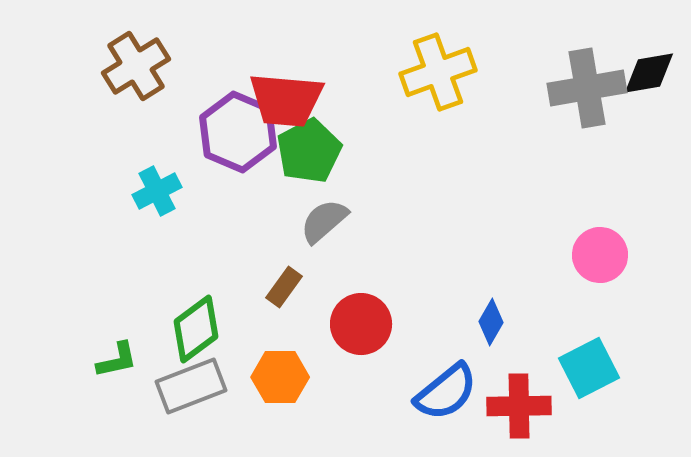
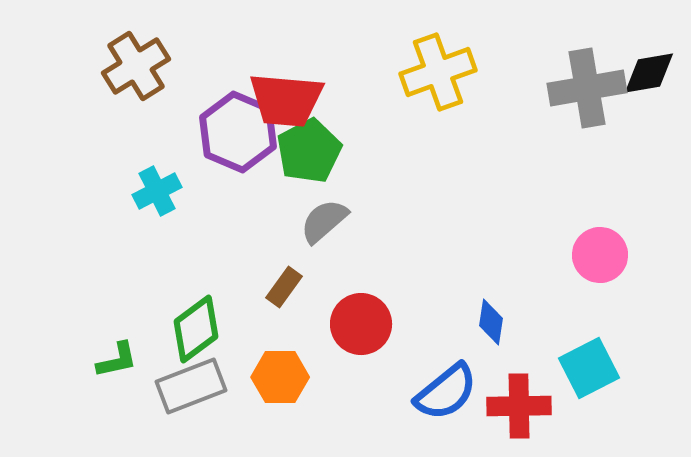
blue diamond: rotated 21 degrees counterclockwise
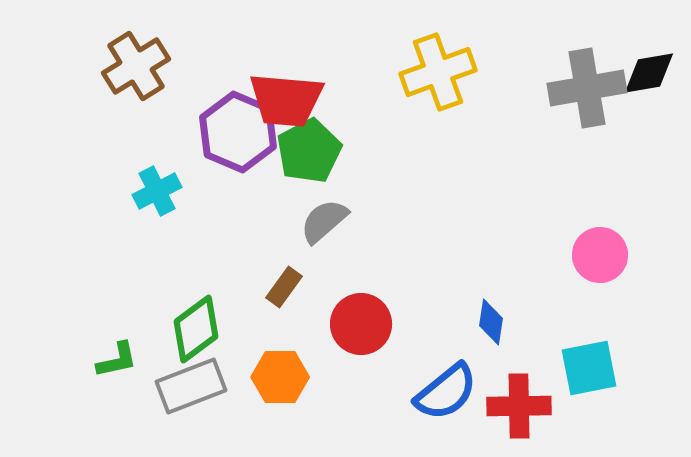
cyan square: rotated 16 degrees clockwise
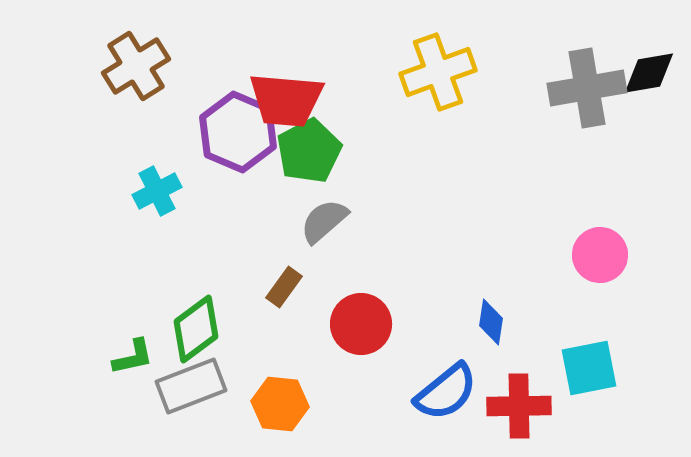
green L-shape: moved 16 px right, 3 px up
orange hexagon: moved 27 px down; rotated 6 degrees clockwise
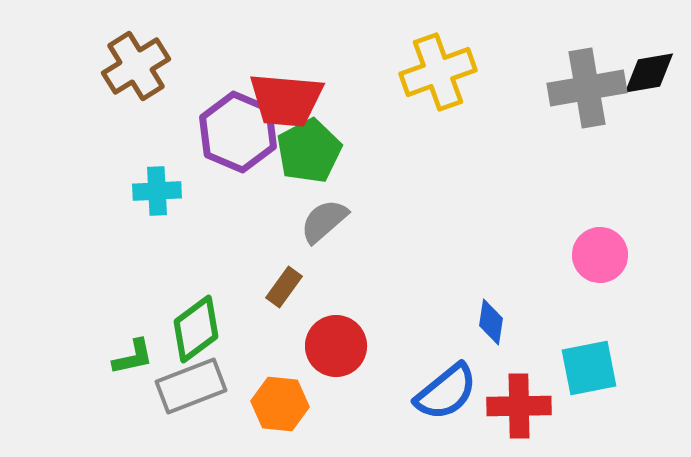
cyan cross: rotated 24 degrees clockwise
red circle: moved 25 px left, 22 px down
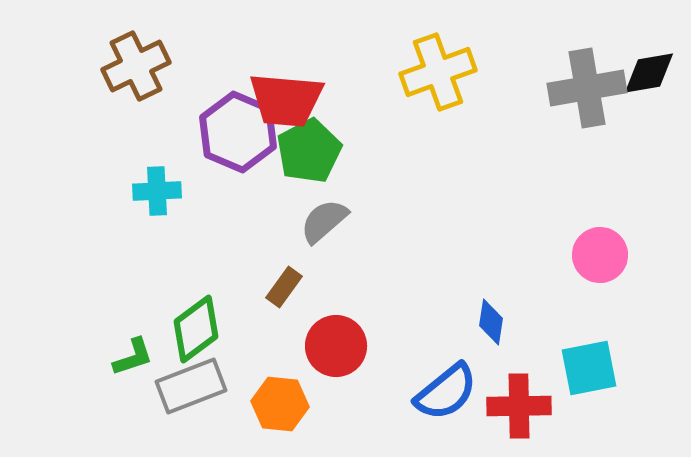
brown cross: rotated 6 degrees clockwise
green L-shape: rotated 6 degrees counterclockwise
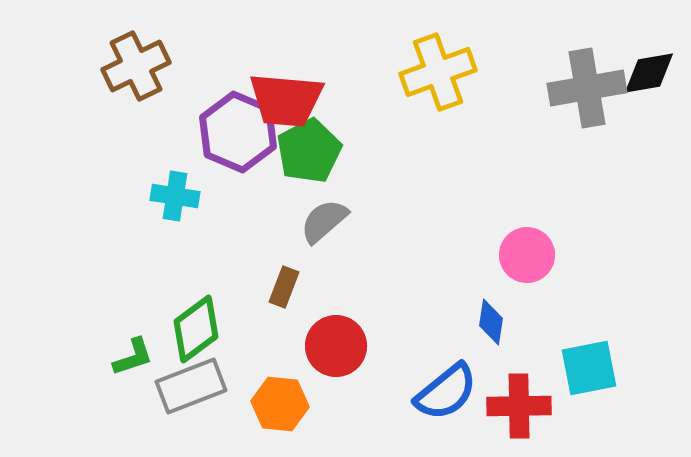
cyan cross: moved 18 px right, 5 px down; rotated 12 degrees clockwise
pink circle: moved 73 px left
brown rectangle: rotated 15 degrees counterclockwise
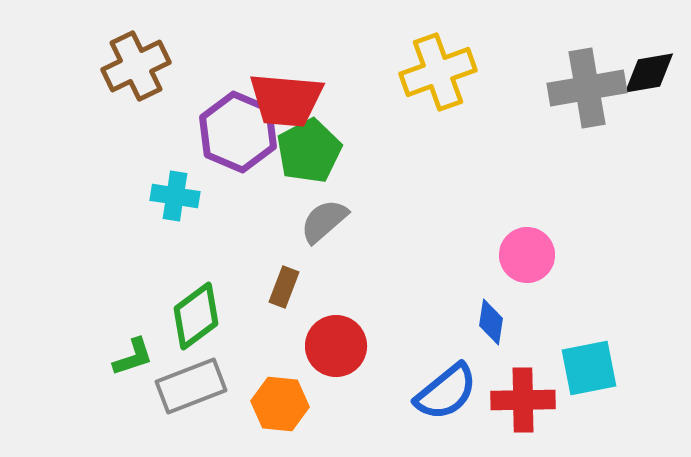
green diamond: moved 13 px up
red cross: moved 4 px right, 6 px up
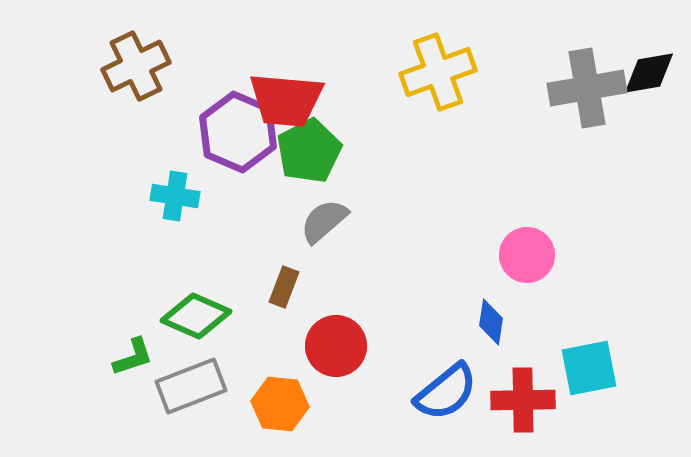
green diamond: rotated 60 degrees clockwise
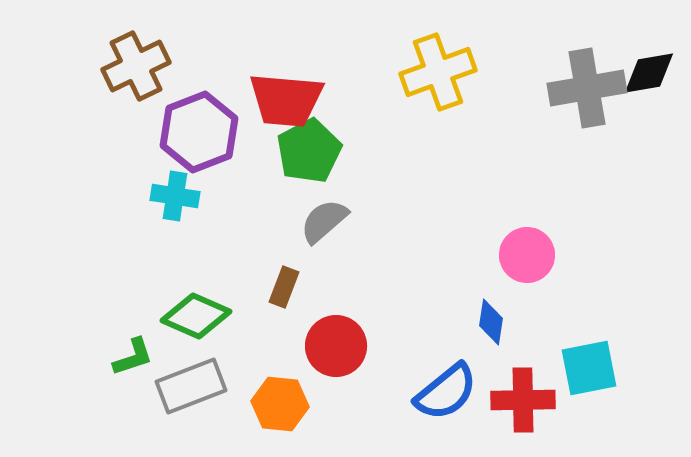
purple hexagon: moved 39 px left; rotated 16 degrees clockwise
